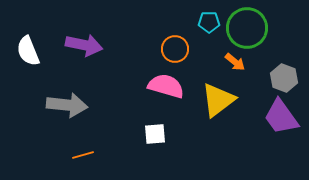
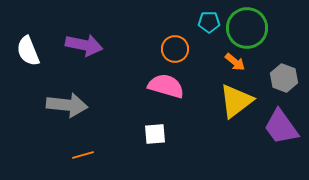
yellow triangle: moved 18 px right, 1 px down
purple trapezoid: moved 10 px down
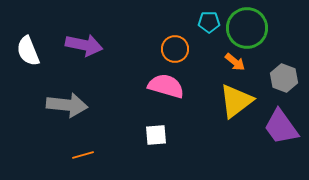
white square: moved 1 px right, 1 px down
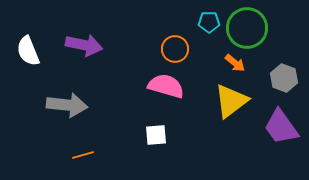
orange arrow: moved 1 px down
yellow triangle: moved 5 px left
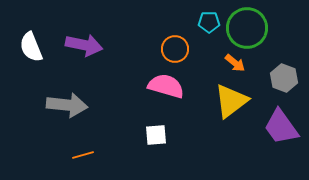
white semicircle: moved 3 px right, 4 px up
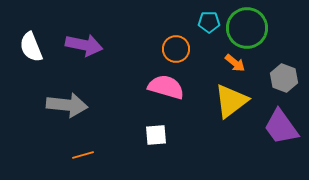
orange circle: moved 1 px right
pink semicircle: moved 1 px down
